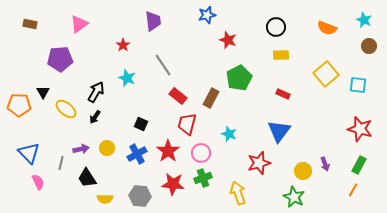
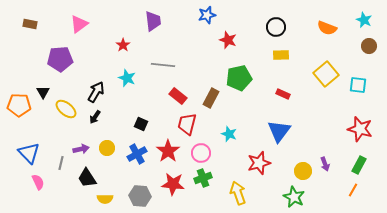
gray line at (163, 65): rotated 50 degrees counterclockwise
green pentagon at (239, 78): rotated 15 degrees clockwise
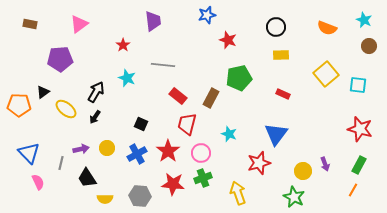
black triangle at (43, 92): rotated 24 degrees clockwise
blue triangle at (279, 131): moved 3 px left, 3 px down
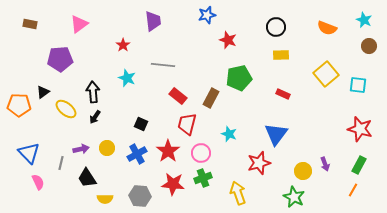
black arrow at (96, 92): moved 3 px left; rotated 35 degrees counterclockwise
